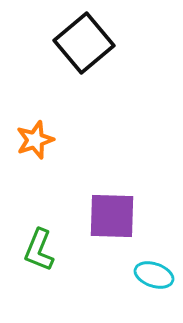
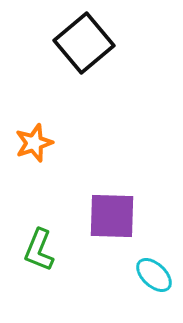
orange star: moved 1 px left, 3 px down
cyan ellipse: rotated 24 degrees clockwise
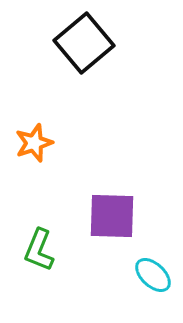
cyan ellipse: moved 1 px left
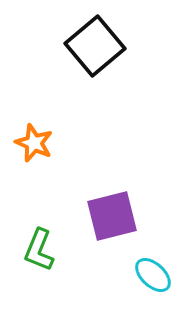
black square: moved 11 px right, 3 px down
orange star: rotated 30 degrees counterclockwise
purple square: rotated 16 degrees counterclockwise
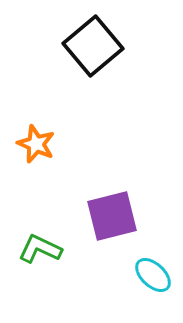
black square: moved 2 px left
orange star: moved 2 px right, 1 px down
green L-shape: moved 1 px right, 1 px up; rotated 93 degrees clockwise
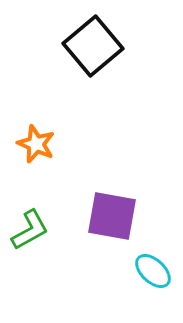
purple square: rotated 24 degrees clockwise
green L-shape: moved 10 px left, 19 px up; rotated 126 degrees clockwise
cyan ellipse: moved 4 px up
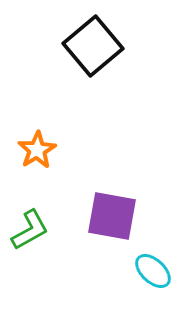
orange star: moved 1 px right, 6 px down; rotated 18 degrees clockwise
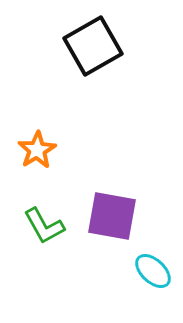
black square: rotated 10 degrees clockwise
green L-shape: moved 14 px right, 4 px up; rotated 90 degrees clockwise
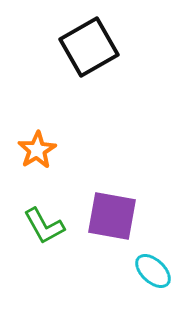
black square: moved 4 px left, 1 px down
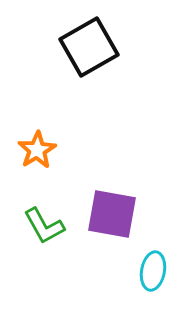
purple square: moved 2 px up
cyan ellipse: rotated 57 degrees clockwise
